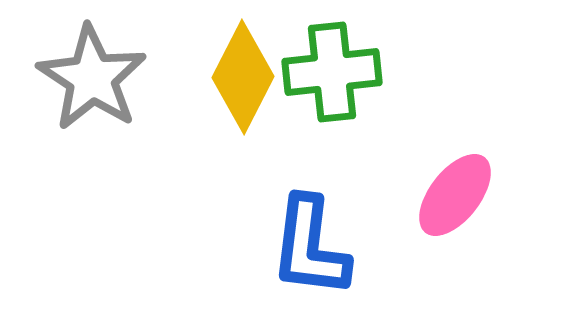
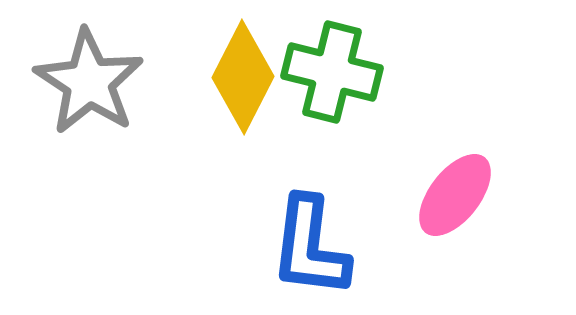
green cross: rotated 20 degrees clockwise
gray star: moved 3 px left, 4 px down
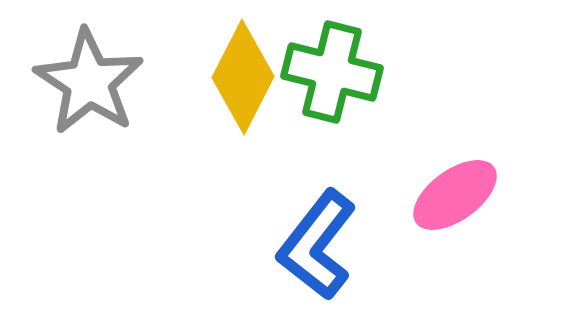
pink ellipse: rotated 16 degrees clockwise
blue L-shape: moved 7 px right, 2 px up; rotated 31 degrees clockwise
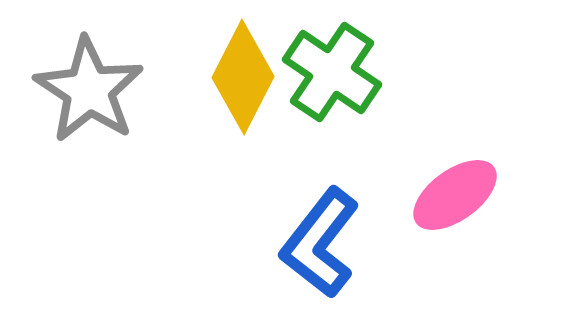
green cross: rotated 20 degrees clockwise
gray star: moved 8 px down
blue L-shape: moved 3 px right, 2 px up
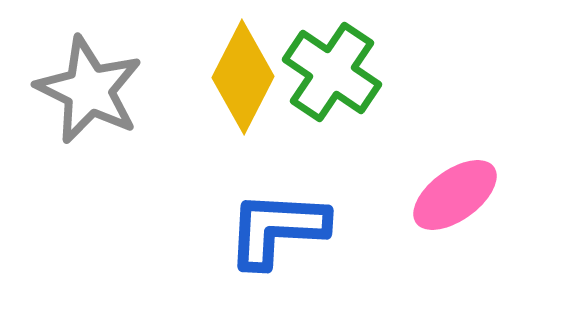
gray star: rotated 7 degrees counterclockwise
blue L-shape: moved 43 px left, 14 px up; rotated 55 degrees clockwise
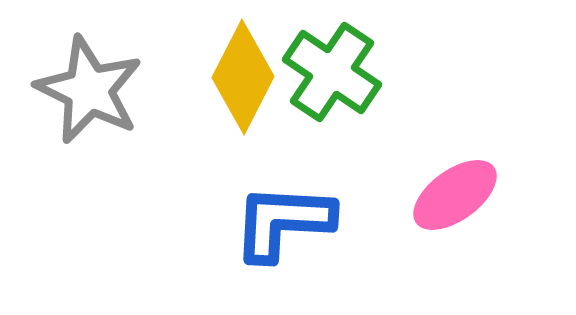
blue L-shape: moved 6 px right, 7 px up
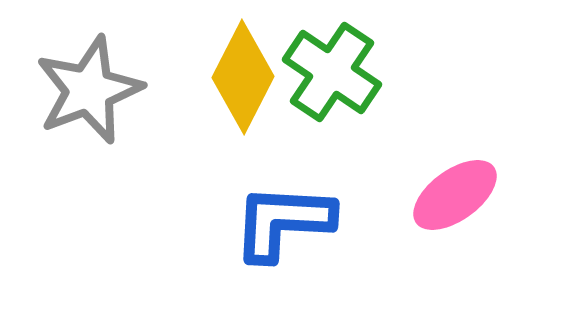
gray star: rotated 25 degrees clockwise
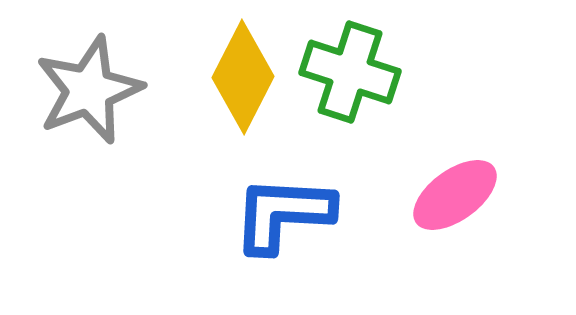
green cross: moved 18 px right; rotated 16 degrees counterclockwise
blue L-shape: moved 8 px up
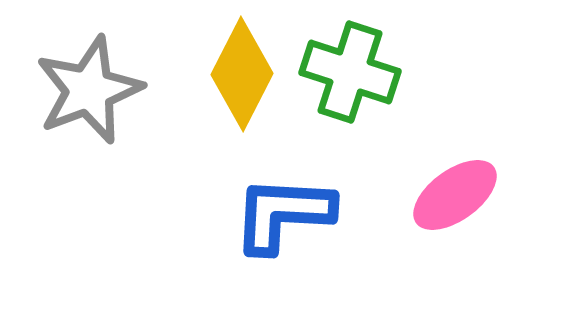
yellow diamond: moved 1 px left, 3 px up
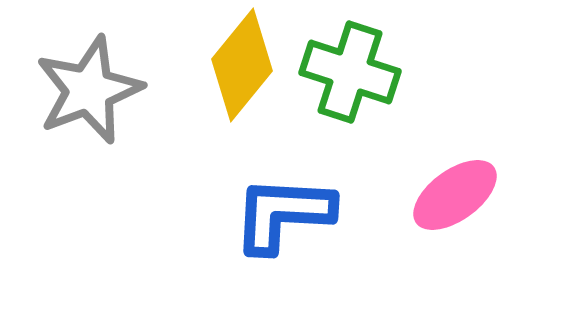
yellow diamond: moved 9 px up; rotated 12 degrees clockwise
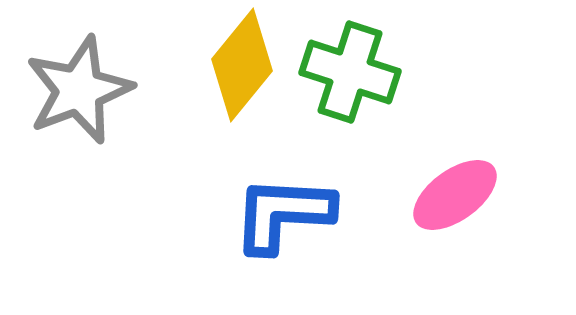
gray star: moved 10 px left
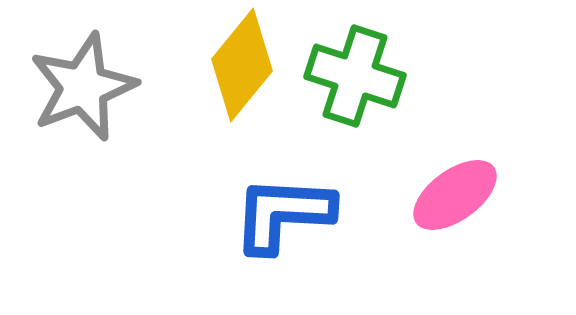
green cross: moved 5 px right, 4 px down
gray star: moved 4 px right, 3 px up
